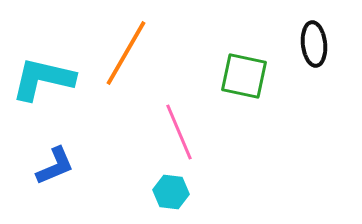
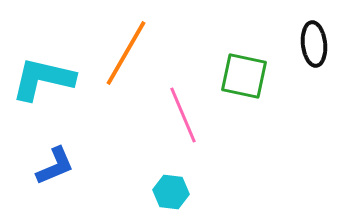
pink line: moved 4 px right, 17 px up
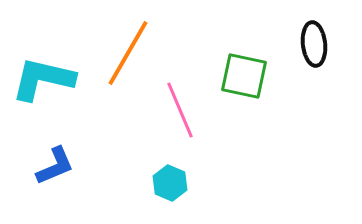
orange line: moved 2 px right
pink line: moved 3 px left, 5 px up
cyan hexagon: moved 1 px left, 9 px up; rotated 16 degrees clockwise
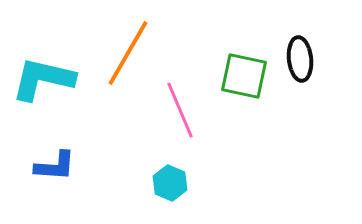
black ellipse: moved 14 px left, 15 px down
blue L-shape: rotated 27 degrees clockwise
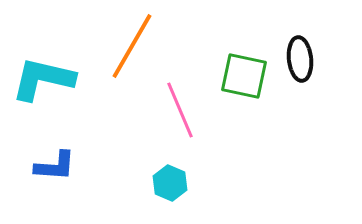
orange line: moved 4 px right, 7 px up
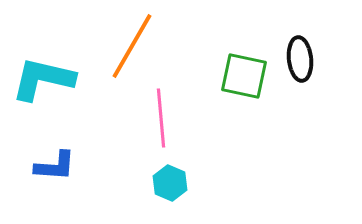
pink line: moved 19 px left, 8 px down; rotated 18 degrees clockwise
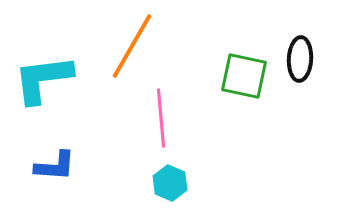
black ellipse: rotated 9 degrees clockwise
cyan L-shape: rotated 20 degrees counterclockwise
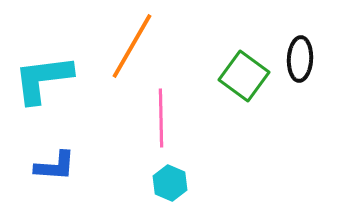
green square: rotated 24 degrees clockwise
pink line: rotated 4 degrees clockwise
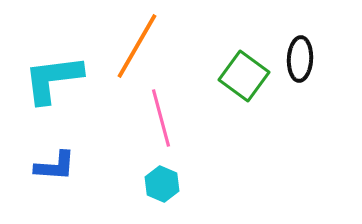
orange line: moved 5 px right
cyan L-shape: moved 10 px right
pink line: rotated 14 degrees counterclockwise
cyan hexagon: moved 8 px left, 1 px down
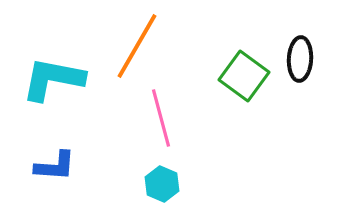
cyan L-shape: rotated 18 degrees clockwise
